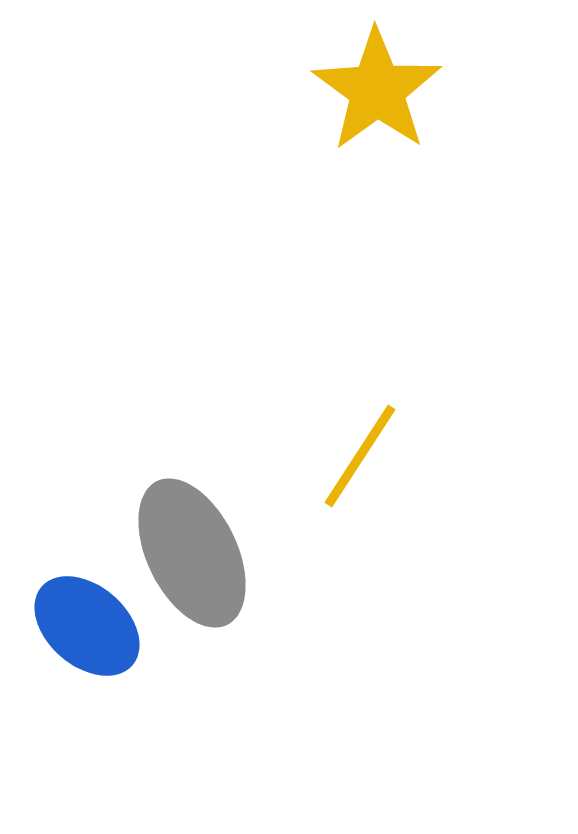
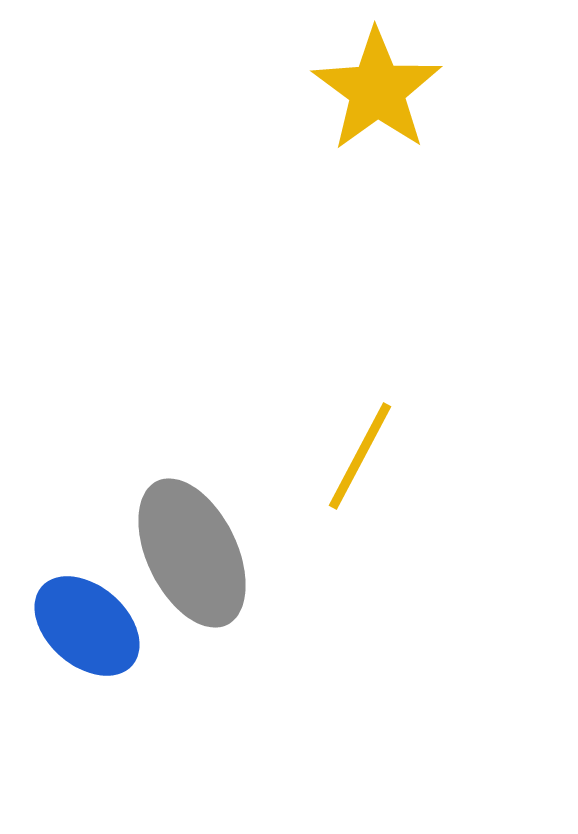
yellow line: rotated 5 degrees counterclockwise
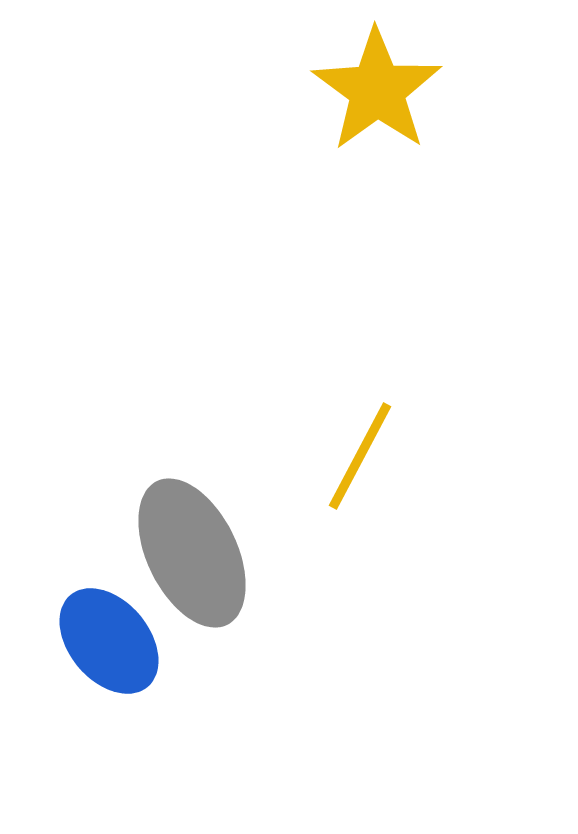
blue ellipse: moved 22 px right, 15 px down; rotated 9 degrees clockwise
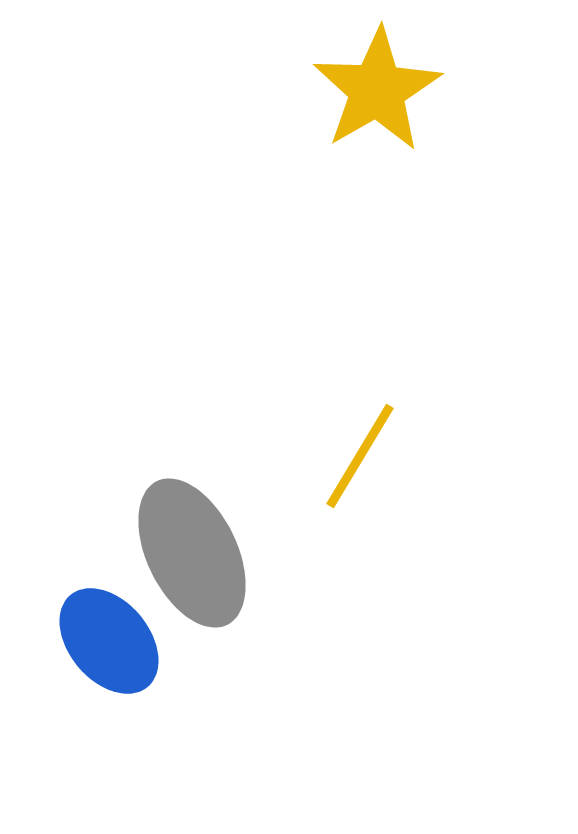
yellow star: rotated 6 degrees clockwise
yellow line: rotated 3 degrees clockwise
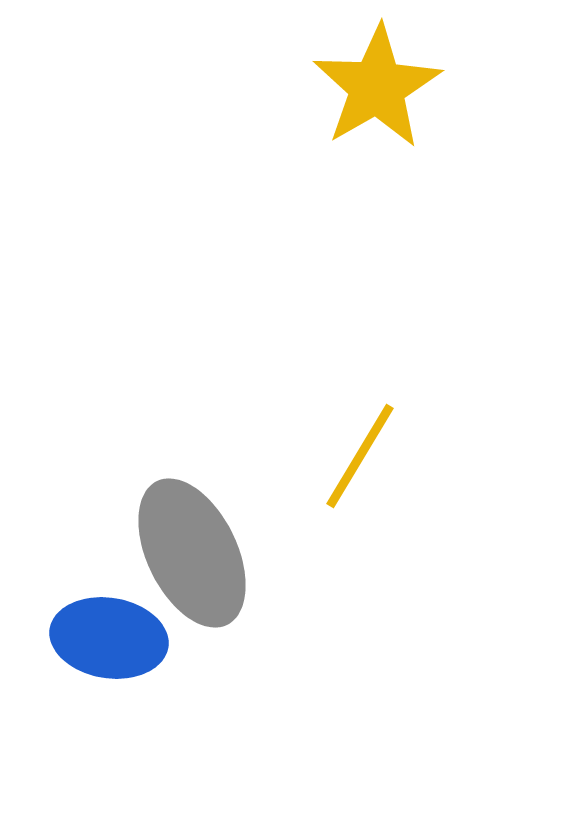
yellow star: moved 3 px up
blue ellipse: moved 3 px up; rotated 41 degrees counterclockwise
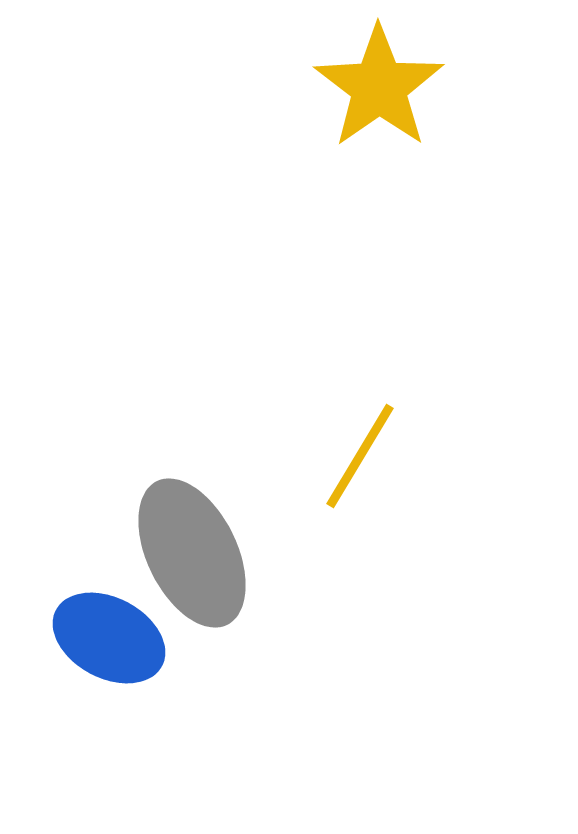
yellow star: moved 2 px right; rotated 5 degrees counterclockwise
blue ellipse: rotated 19 degrees clockwise
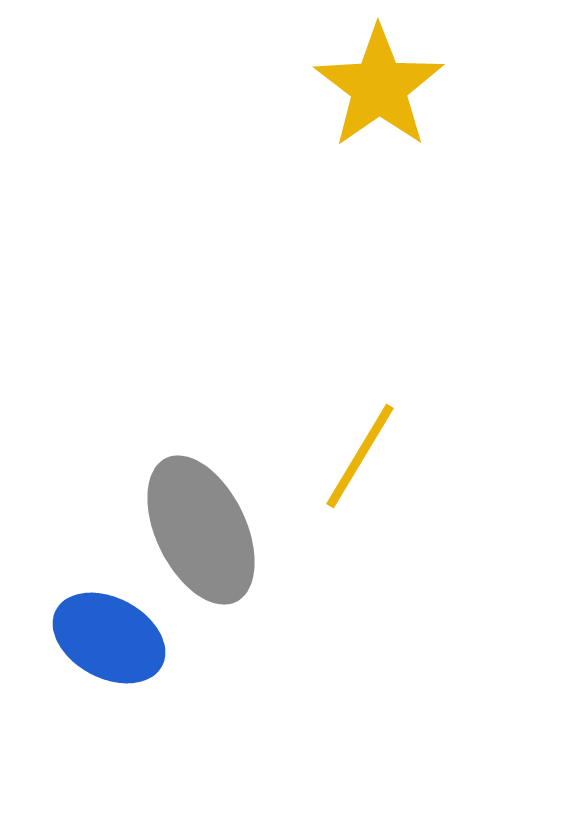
gray ellipse: moved 9 px right, 23 px up
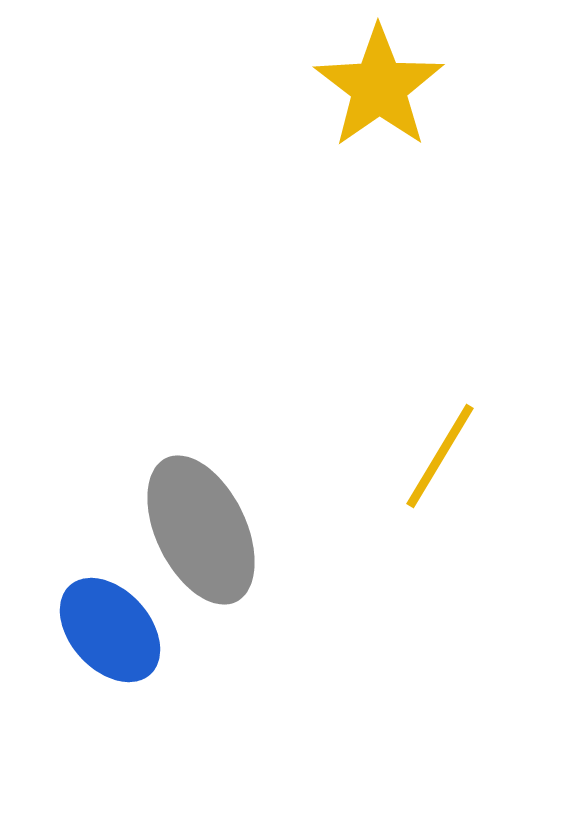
yellow line: moved 80 px right
blue ellipse: moved 1 px right, 8 px up; rotated 20 degrees clockwise
